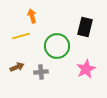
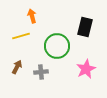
brown arrow: rotated 40 degrees counterclockwise
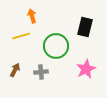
green circle: moved 1 px left
brown arrow: moved 2 px left, 3 px down
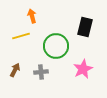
pink star: moved 3 px left
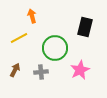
yellow line: moved 2 px left, 2 px down; rotated 12 degrees counterclockwise
green circle: moved 1 px left, 2 px down
pink star: moved 3 px left, 1 px down
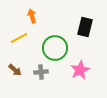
brown arrow: rotated 104 degrees clockwise
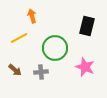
black rectangle: moved 2 px right, 1 px up
pink star: moved 5 px right, 3 px up; rotated 24 degrees counterclockwise
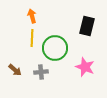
yellow line: moved 13 px right; rotated 60 degrees counterclockwise
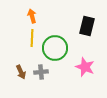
brown arrow: moved 6 px right, 2 px down; rotated 24 degrees clockwise
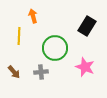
orange arrow: moved 1 px right
black rectangle: rotated 18 degrees clockwise
yellow line: moved 13 px left, 2 px up
brown arrow: moved 7 px left; rotated 16 degrees counterclockwise
